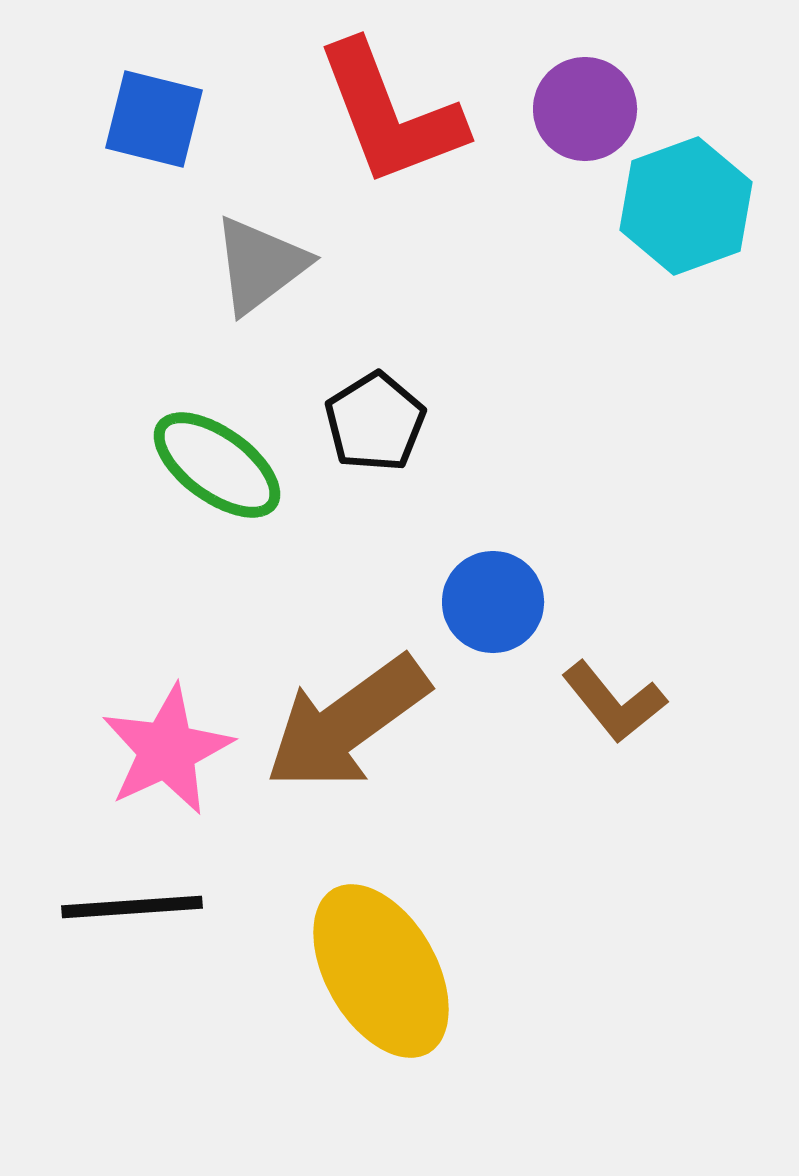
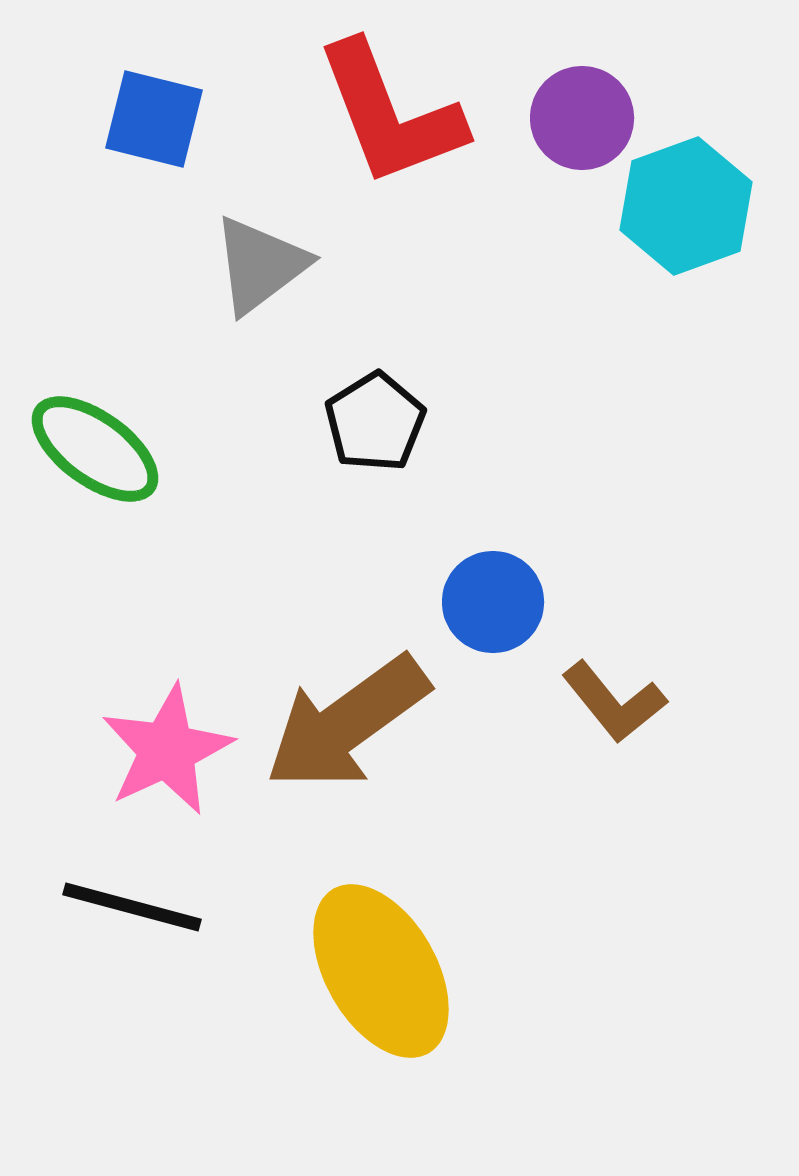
purple circle: moved 3 px left, 9 px down
green ellipse: moved 122 px left, 16 px up
black line: rotated 19 degrees clockwise
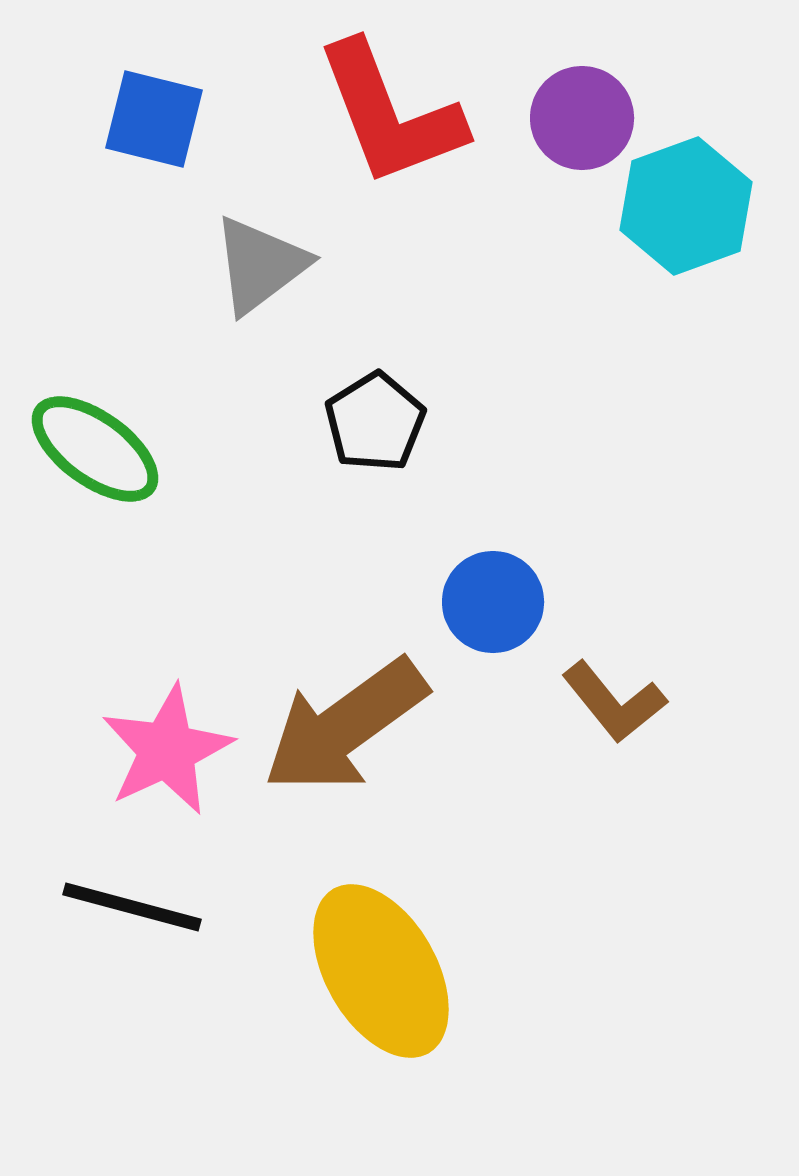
brown arrow: moved 2 px left, 3 px down
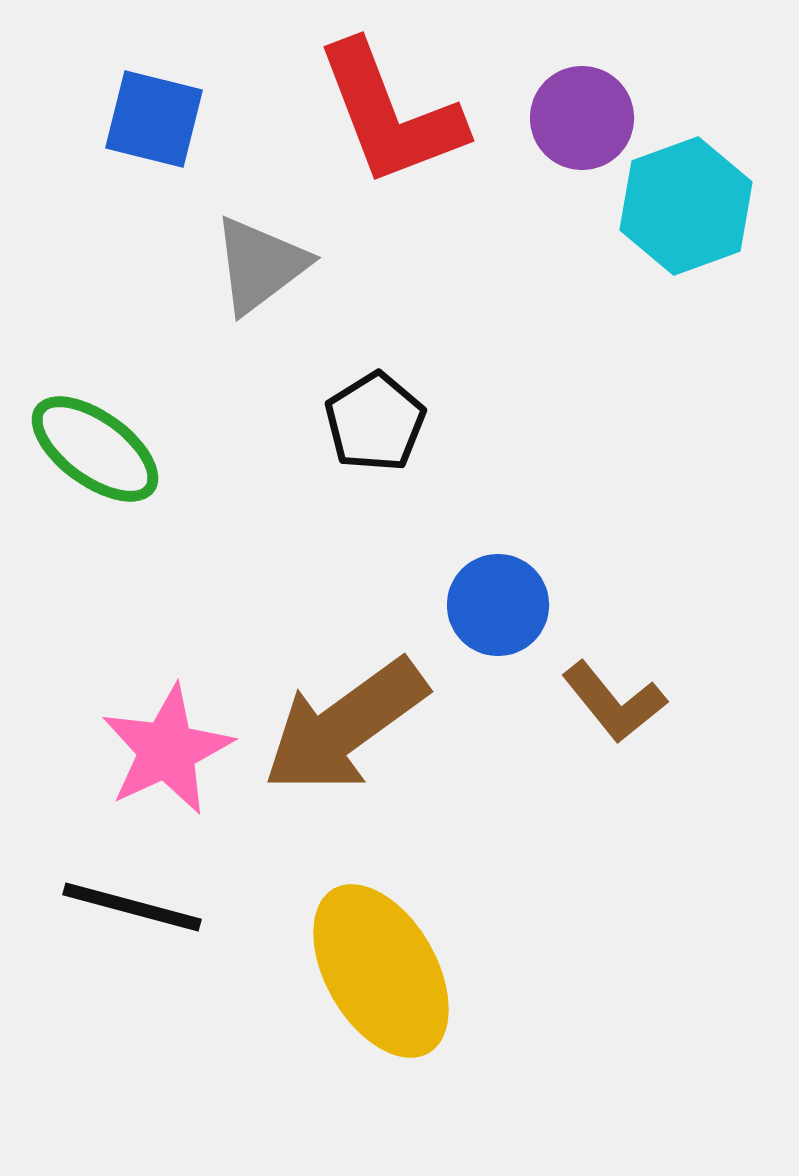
blue circle: moved 5 px right, 3 px down
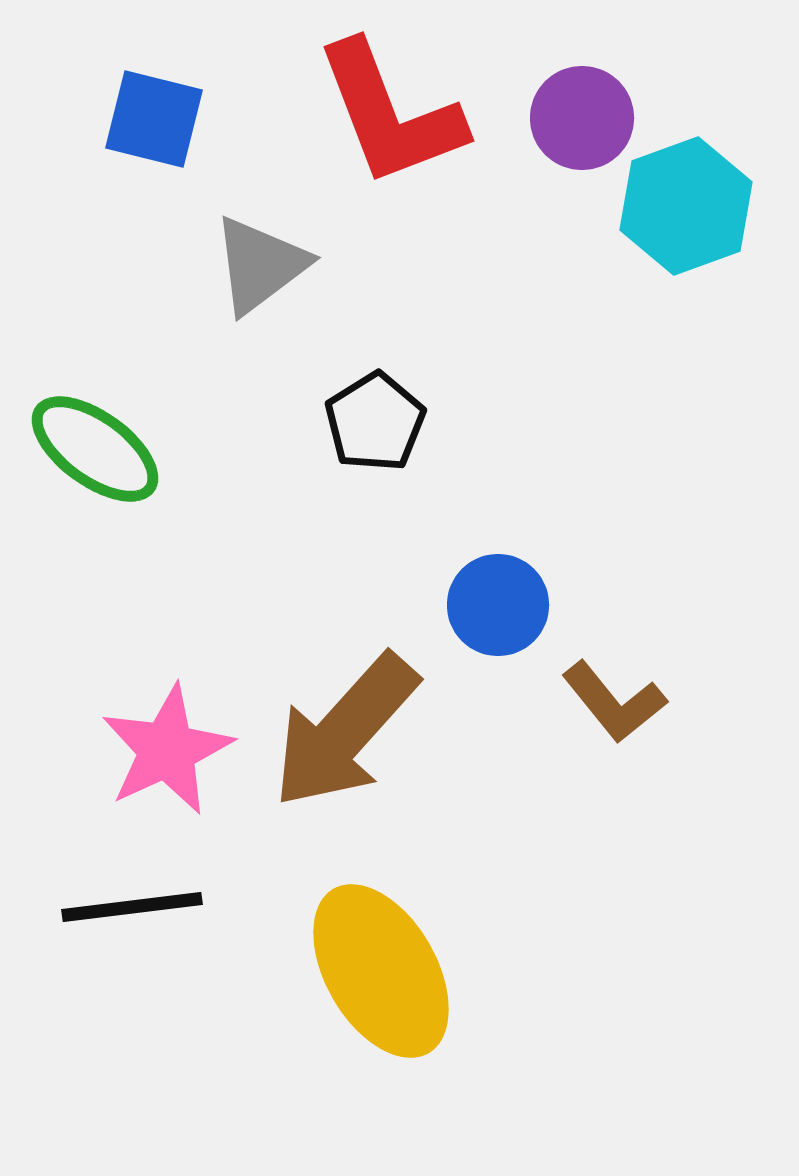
brown arrow: moved 5 px down; rotated 12 degrees counterclockwise
black line: rotated 22 degrees counterclockwise
